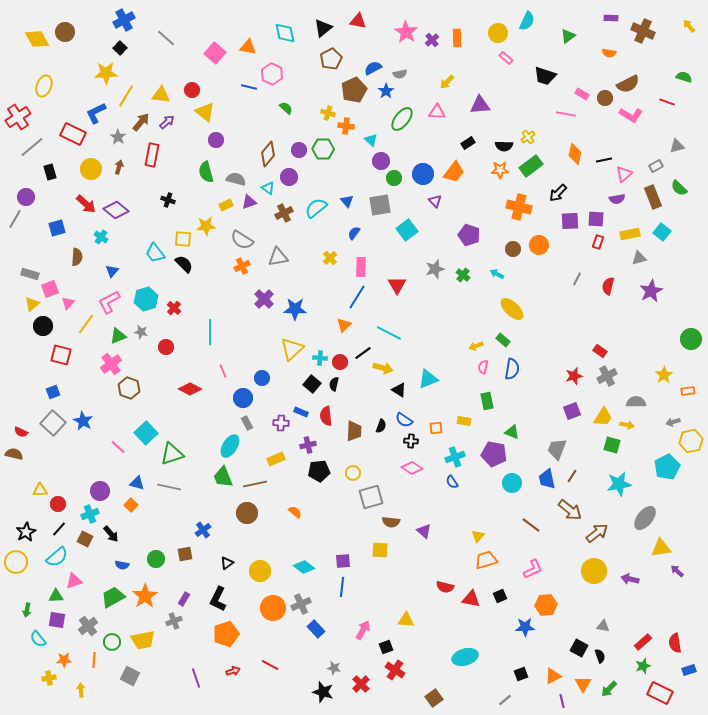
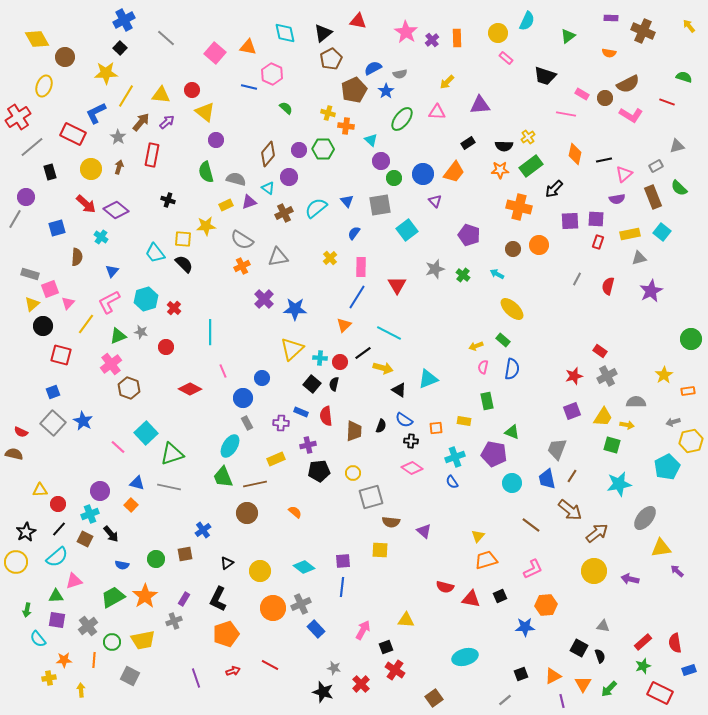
black triangle at (323, 28): moved 5 px down
brown circle at (65, 32): moved 25 px down
black arrow at (558, 193): moved 4 px left, 4 px up
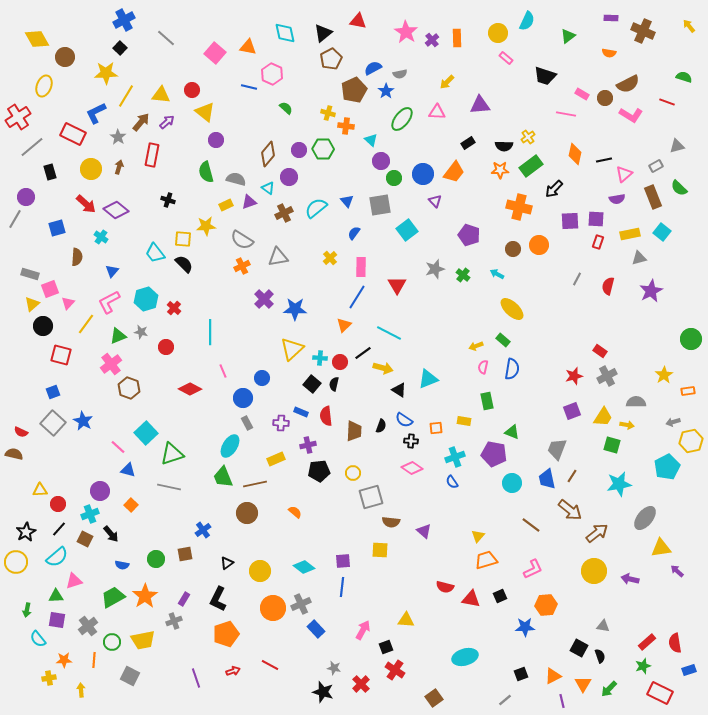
blue triangle at (137, 483): moved 9 px left, 13 px up
red rectangle at (643, 642): moved 4 px right
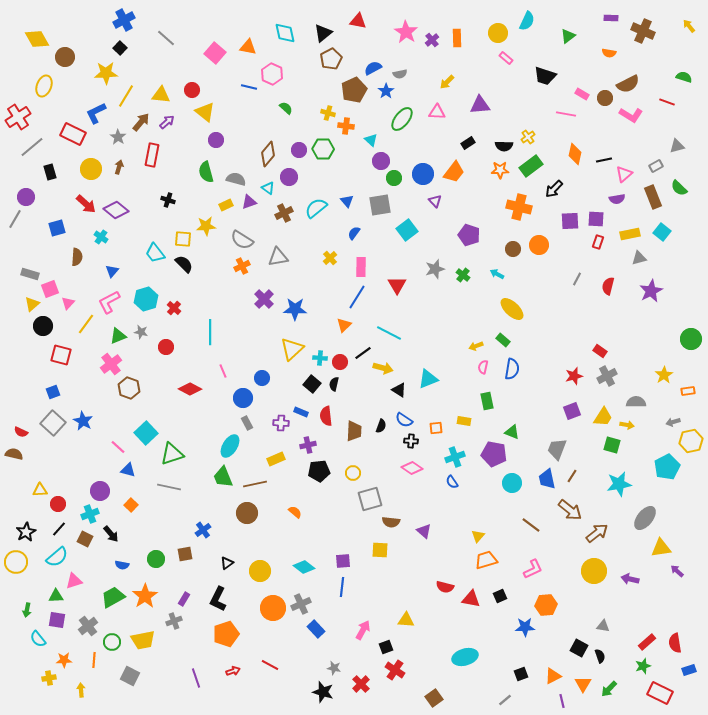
gray square at (371, 497): moved 1 px left, 2 px down
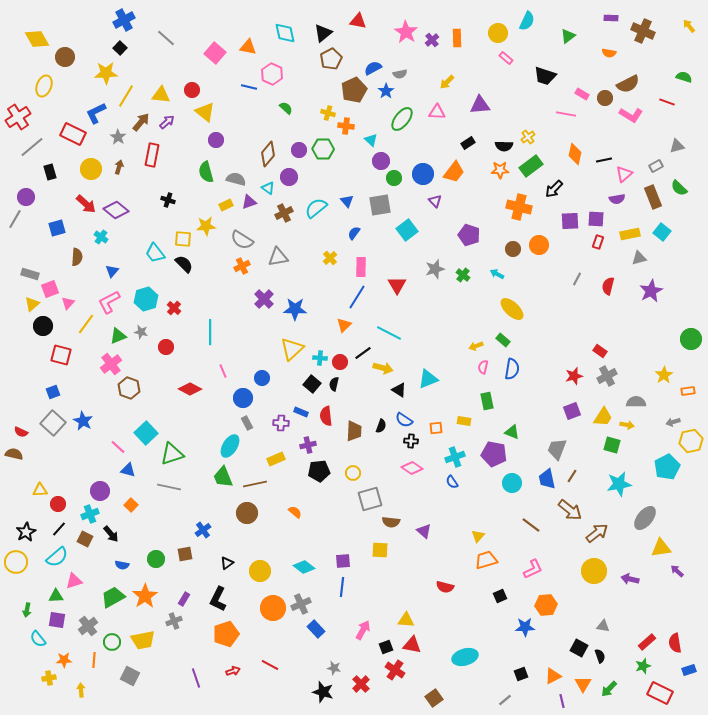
red triangle at (471, 599): moved 59 px left, 46 px down
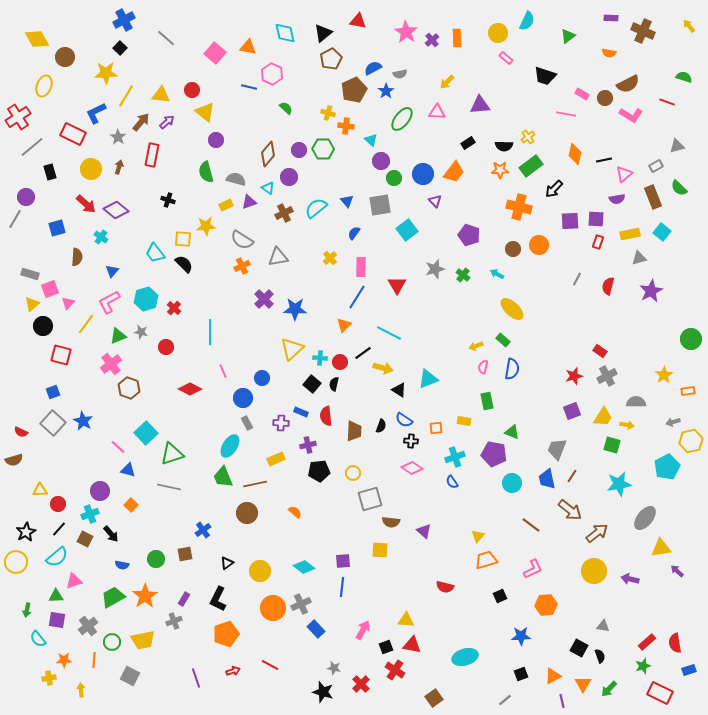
brown semicircle at (14, 454): moved 6 px down; rotated 150 degrees clockwise
blue star at (525, 627): moved 4 px left, 9 px down
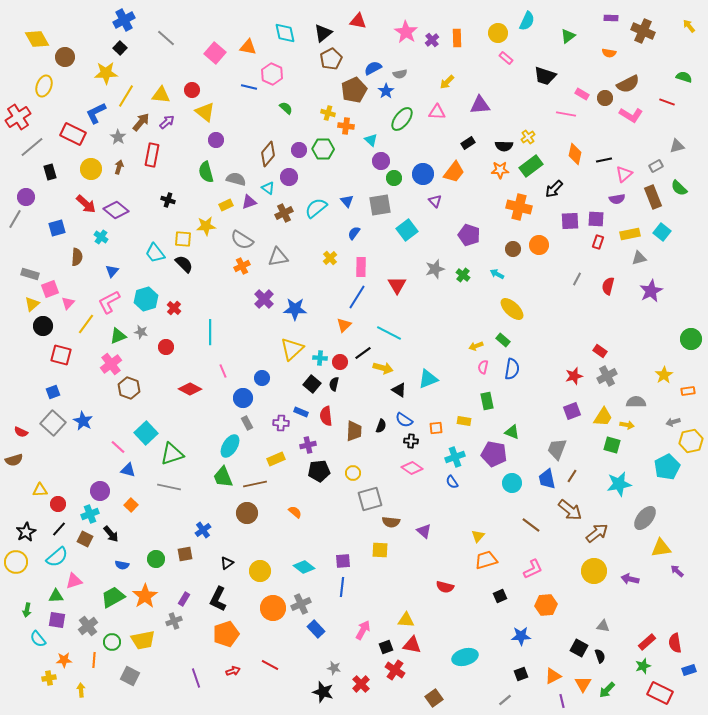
green arrow at (609, 689): moved 2 px left, 1 px down
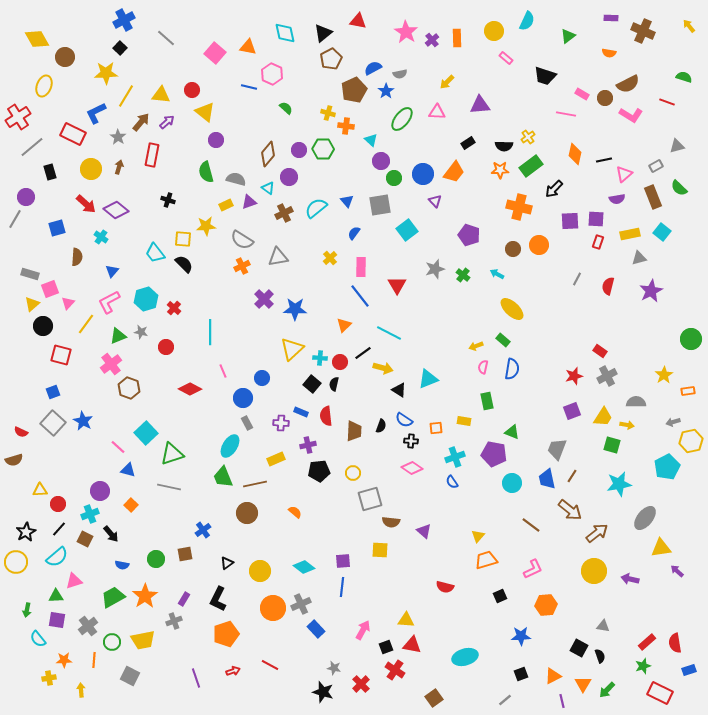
yellow circle at (498, 33): moved 4 px left, 2 px up
blue line at (357, 297): moved 3 px right, 1 px up; rotated 70 degrees counterclockwise
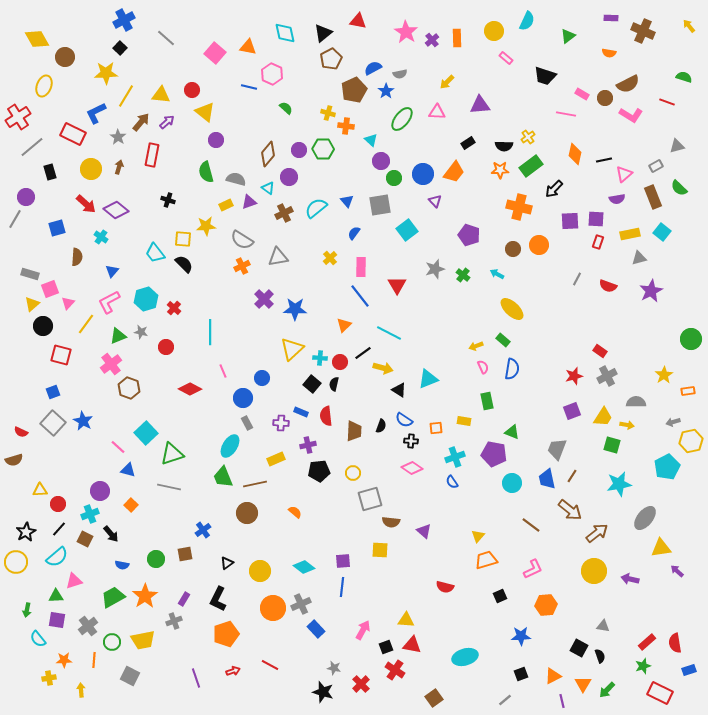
red semicircle at (608, 286): rotated 84 degrees counterclockwise
pink semicircle at (483, 367): rotated 144 degrees clockwise
